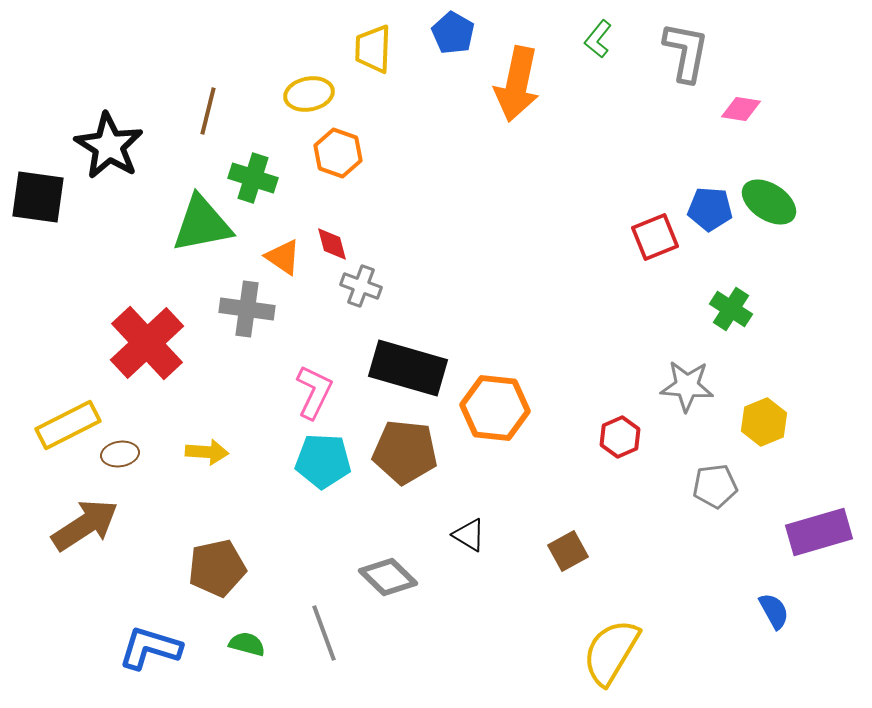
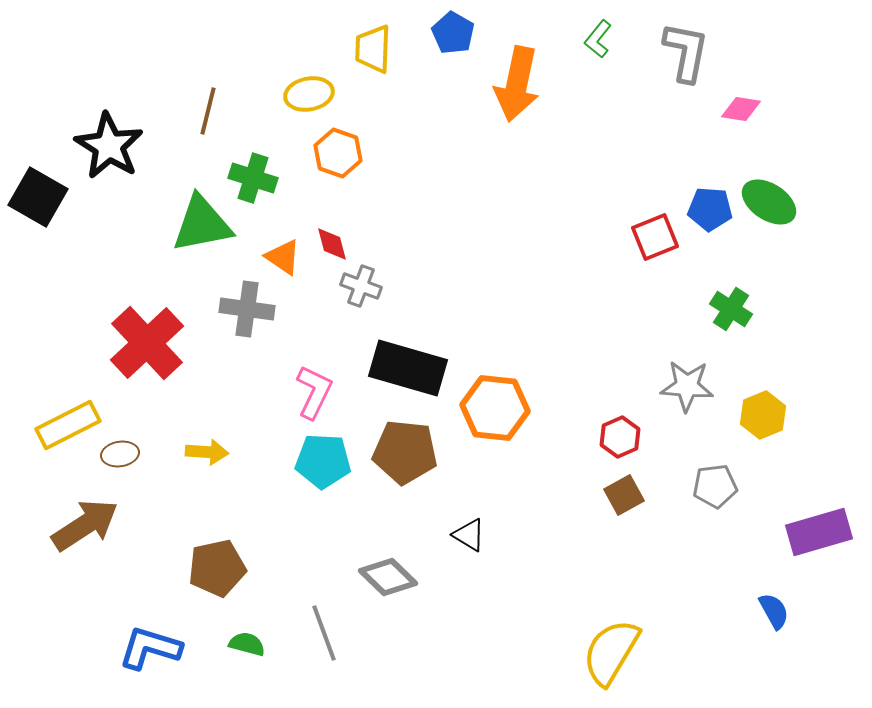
black square at (38, 197): rotated 22 degrees clockwise
yellow hexagon at (764, 422): moved 1 px left, 7 px up
brown square at (568, 551): moved 56 px right, 56 px up
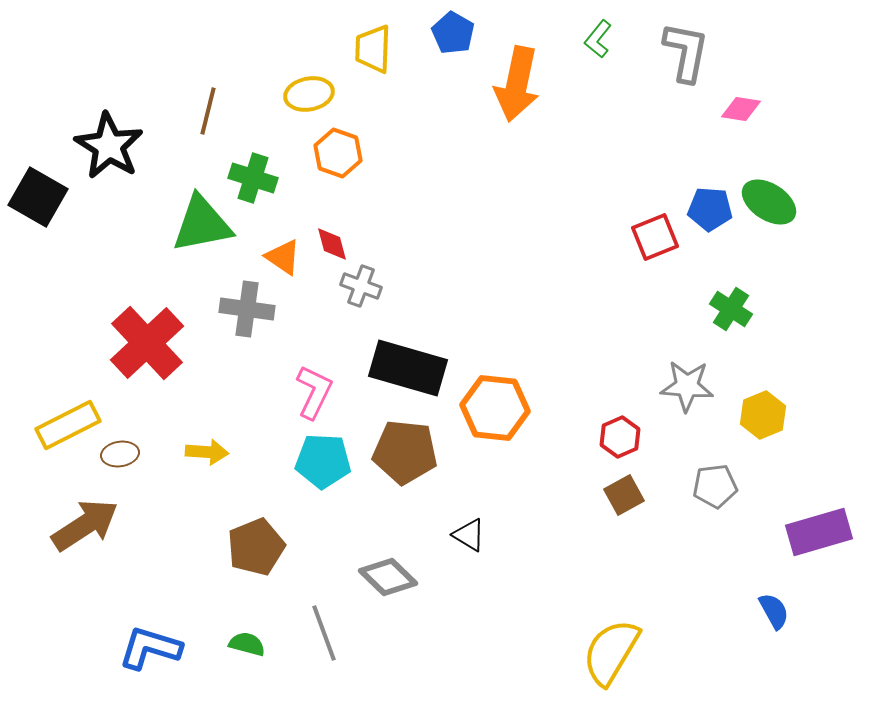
brown pentagon at (217, 568): moved 39 px right, 21 px up; rotated 10 degrees counterclockwise
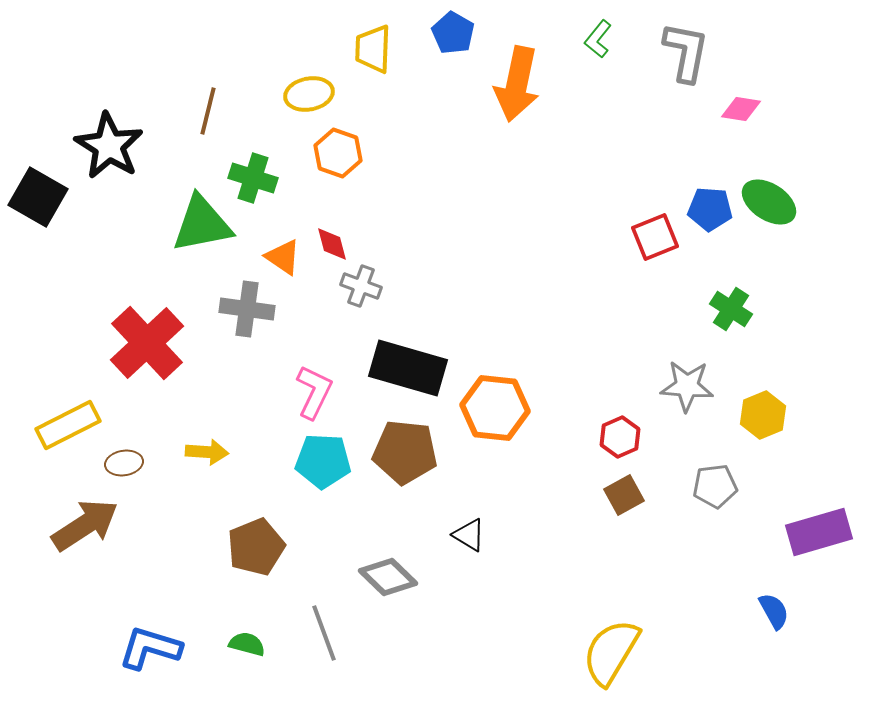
brown ellipse at (120, 454): moved 4 px right, 9 px down
